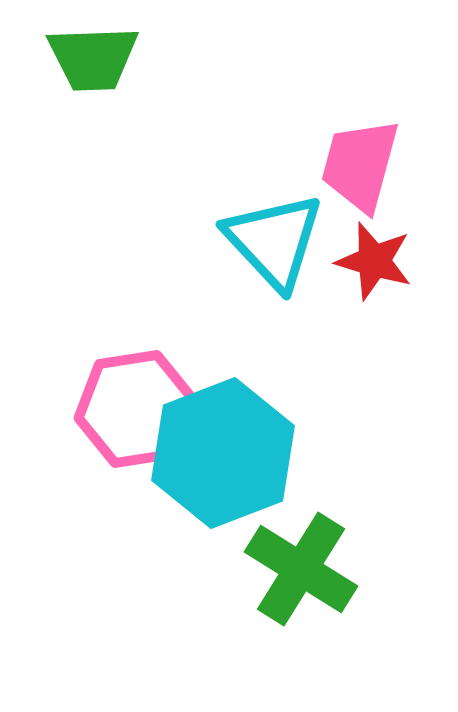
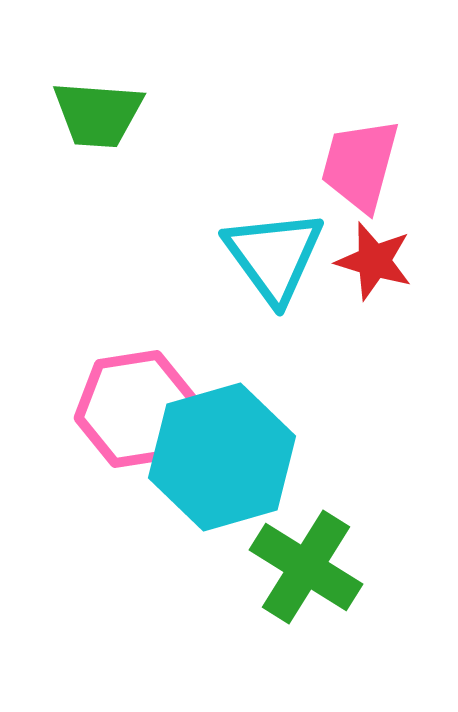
green trapezoid: moved 5 px right, 56 px down; rotated 6 degrees clockwise
cyan triangle: moved 15 px down; rotated 7 degrees clockwise
cyan hexagon: moved 1 px left, 4 px down; rotated 5 degrees clockwise
green cross: moved 5 px right, 2 px up
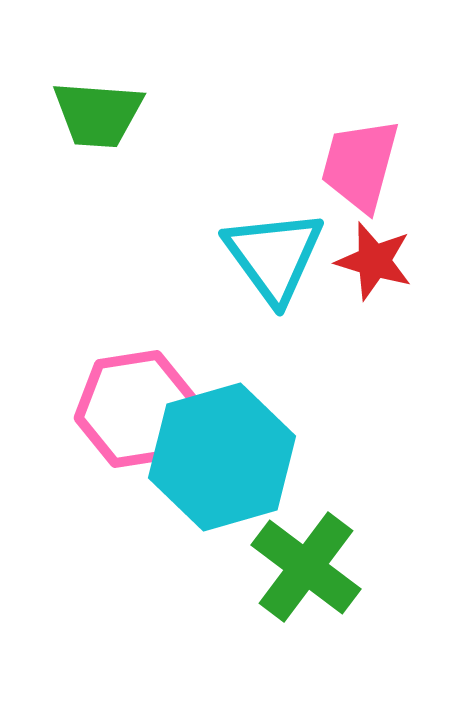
green cross: rotated 5 degrees clockwise
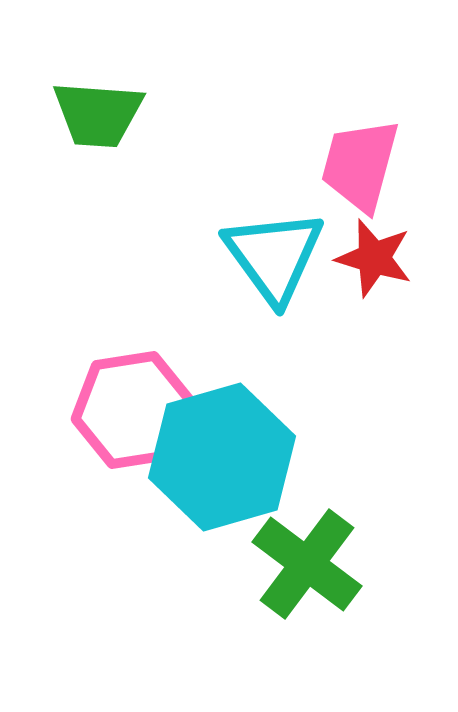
red star: moved 3 px up
pink hexagon: moved 3 px left, 1 px down
green cross: moved 1 px right, 3 px up
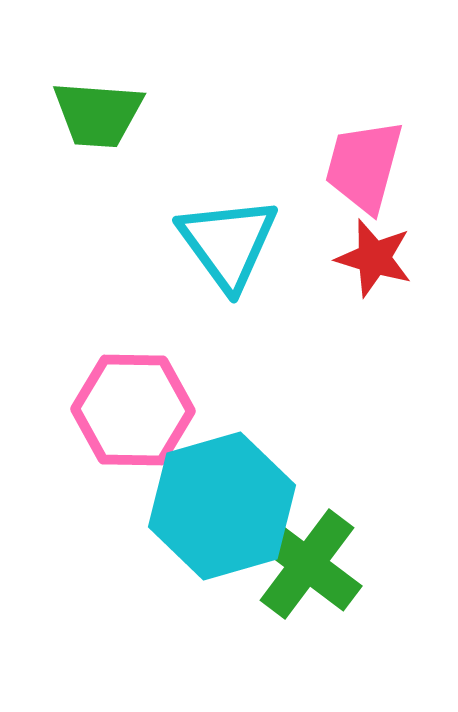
pink trapezoid: moved 4 px right, 1 px down
cyan triangle: moved 46 px left, 13 px up
pink hexagon: rotated 10 degrees clockwise
cyan hexagon: moved 49 px down
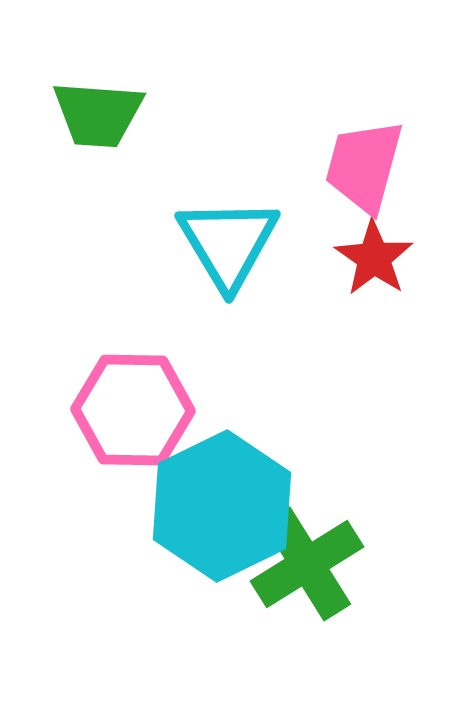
cyan triangle: rotated 5 degrees clockwise
red star: rotated 18 degrees clockwise
cyan hexagon: rotated 10 degrees counterclockwise
green cross: rotated 21 degrees clockwise
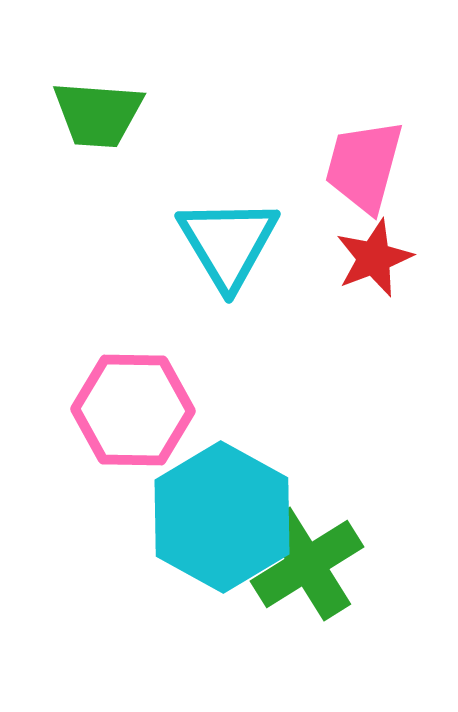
red star: rotated 16 degrees clockwise
cyan hexagon: moved 11 px down; rotated 5 degrees counterclockwise
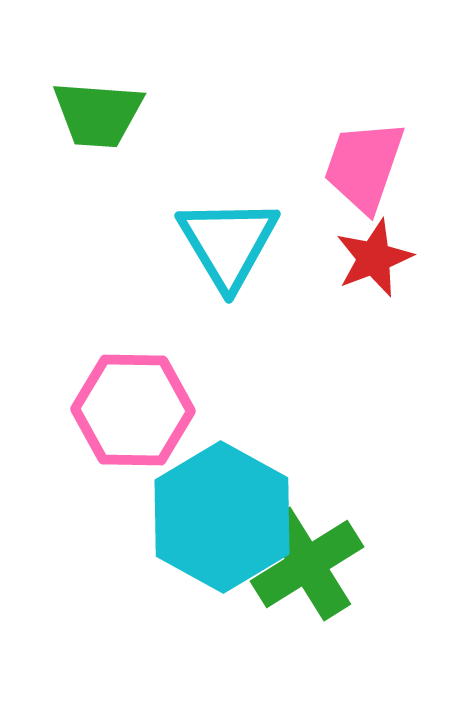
pink trapezoid: rotated 4 degrees clockwise
